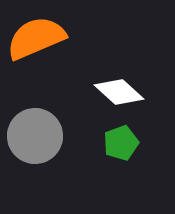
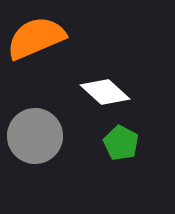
white diamond: moved 14 px left
green pentagon: rotated 24 degrees counterclockwise
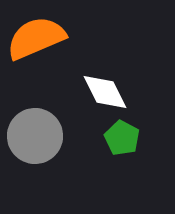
white diamond: rotated 21 degrees clockwise
green pentagon: moved 1 px right, 5 px up
